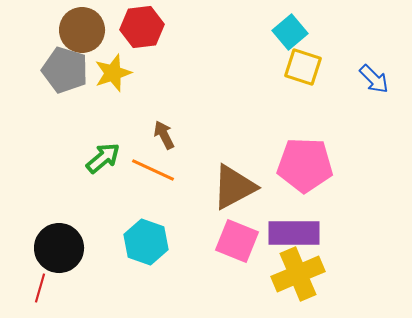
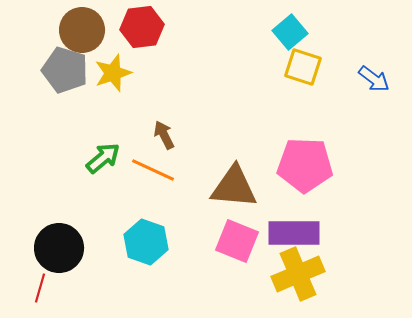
blue arrow: rotated 8 degrees counterclockwise
brown triangle: rotated 33 degrees clockwise
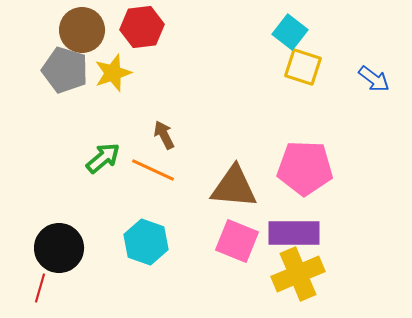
cyan square: rotated 12 degrees counterclockwise
pink pentagon: moved 3 px down
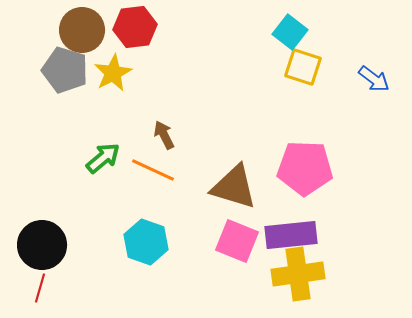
red hexagon: moved 7 px left
yellow star: rotated 9 degrees counterclockwise
brown triangle: rotated 12 degrees clockwise
purple rectangle: moved 3 px left, 2 px down; rotated 6 degrees counterclockwise
black circle: moved 17 px left, 3 px up
yellow cross: rotated 15 degrees clockwise
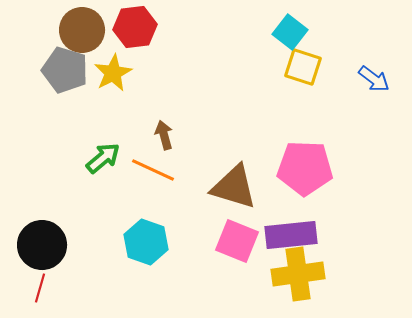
brown arrow: rotated 12 degrees clockwise
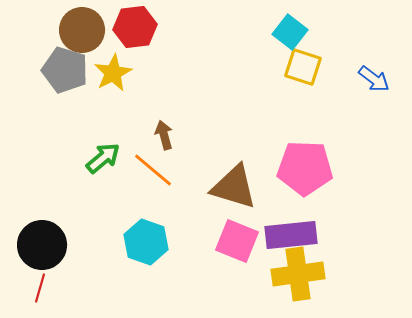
orange line: rotated 15 degrees clockwise
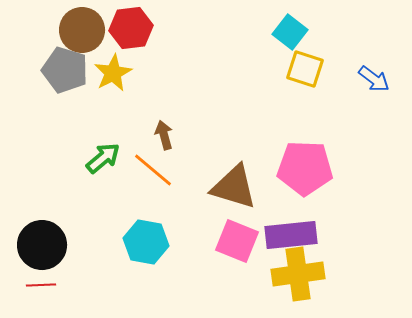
red hexagon: moved 4 px left, 1 px down
yellow square: moved 2 px right, 2 px down
cyan hexagon: rotated 9 degrees counterclockwise
red line: moved 1 px right, 3 px up; rotated 72 degrees clockwise
